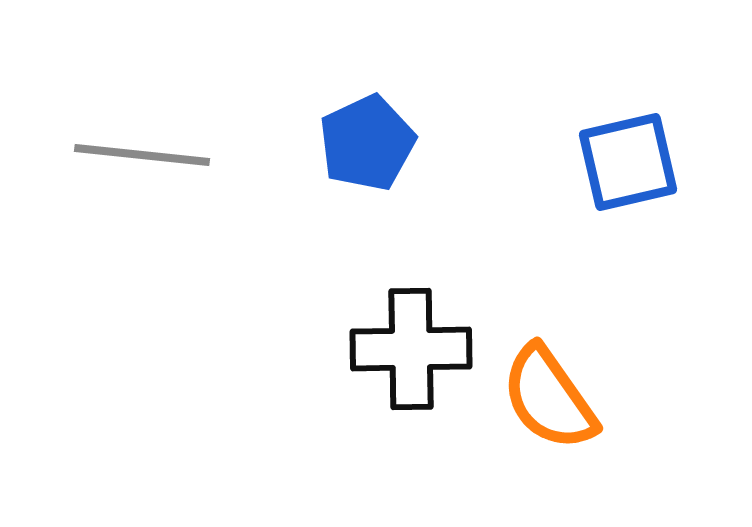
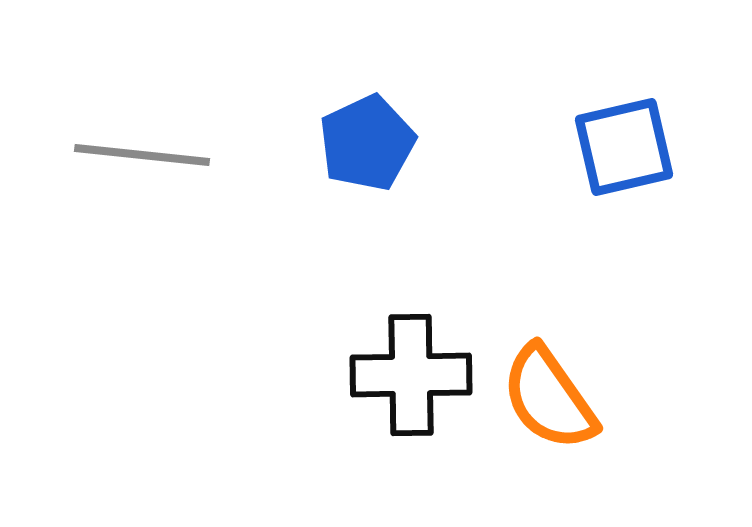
blue square: moved 4 px left, 15 px up
black cross: moved 26 px down
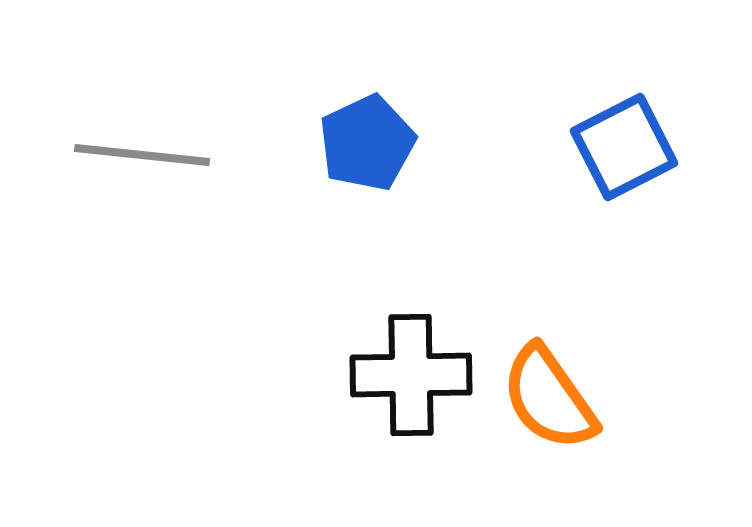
blue square: rotated 14 degrees counterclockwise
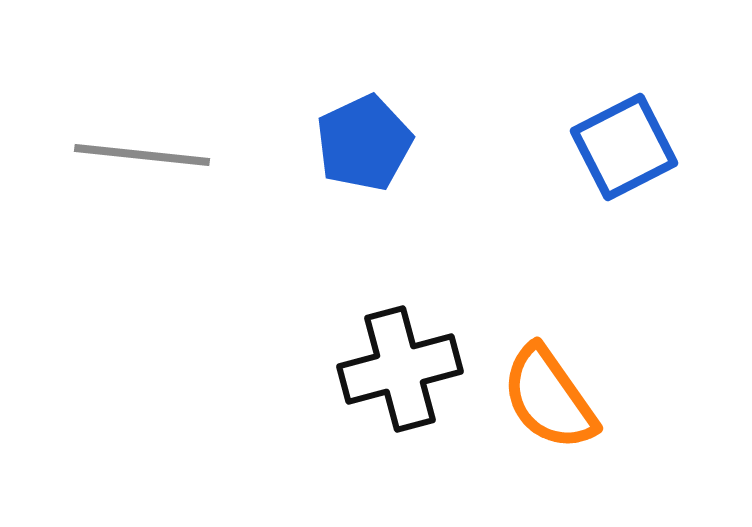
blue pentagon: moved 3 px left
black cross: moved 11 px left, 6 px up; rotated 14 degrees counterclockwise
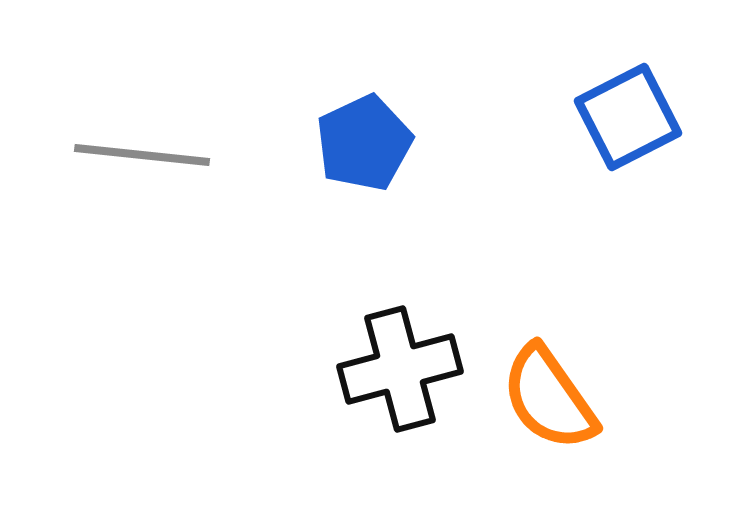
blue square: moved 4 px right, 30 px up
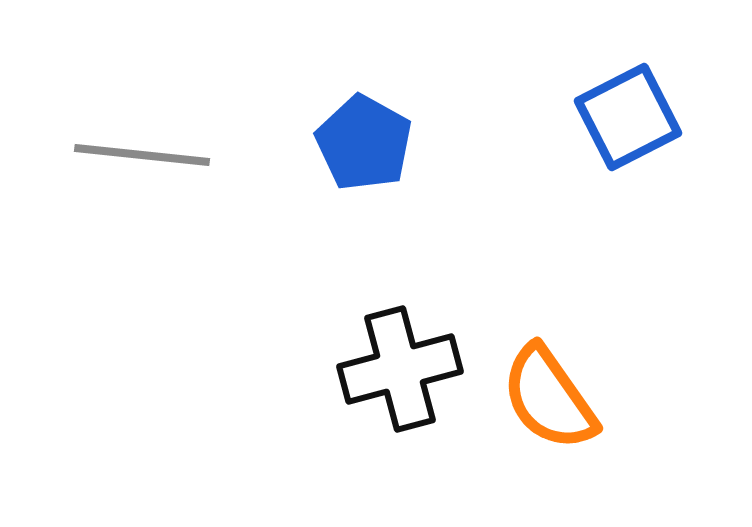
blue pentagon: rotated 18 degrees counterclockwise
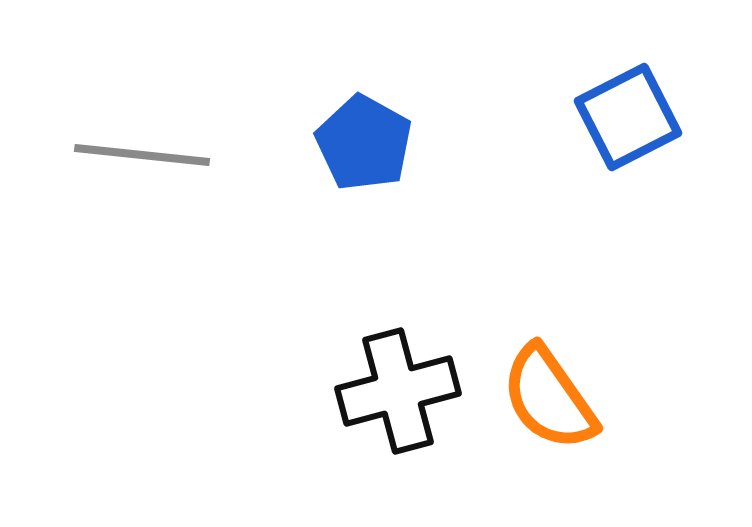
black cross: moved 2 px left, 22 px down
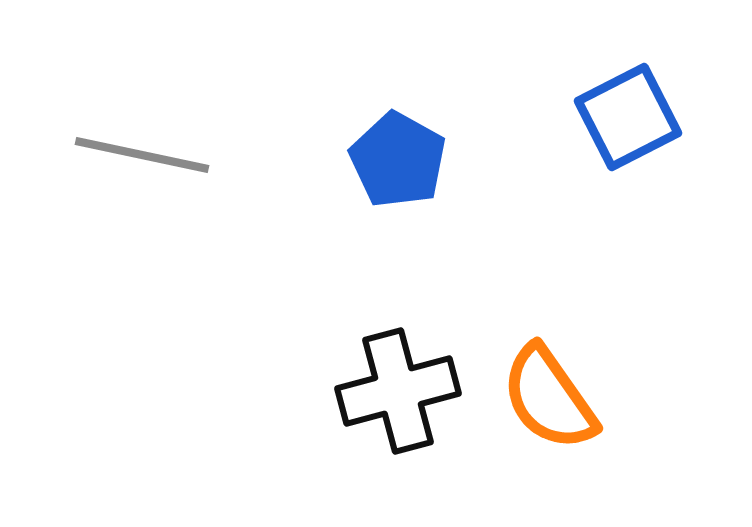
blue pentagon: moved 34 px right, 17 px down
gray line: rotated 6 degrees clockwise
